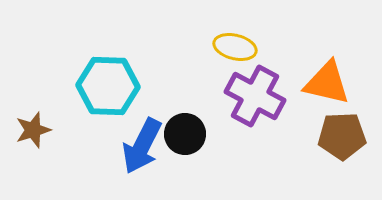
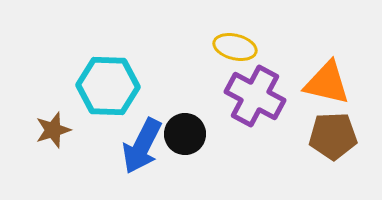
brown star: moved 20 px right
brown pentagon: moved 9 px left
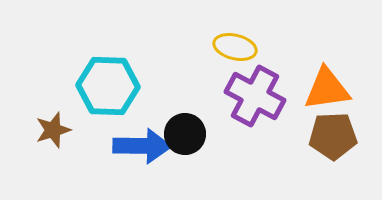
orange triangle: moved 6 px down; rotated 21 degrees counterclockwise
blue arrow: rotated 116 degrees counterclockwise
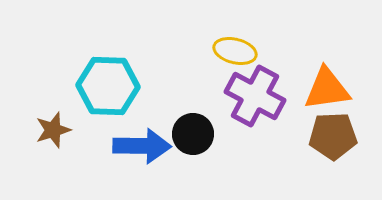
yellow ellipse: moved 4 px down
black circle: moved 8 px right
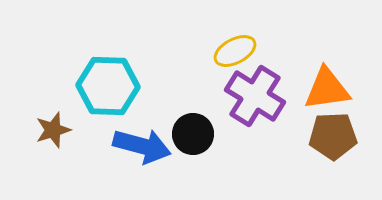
yellow ellipse: rotated 42 degrees counterclockwise
purple cross: rotated 4 degrees clockwise
blue arrow: rotated 14 degrees clockwise
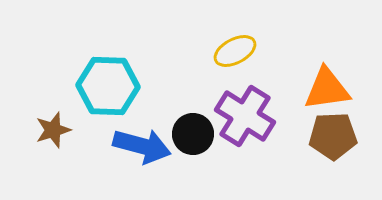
purple cross: moved 10 px left, 20 px down
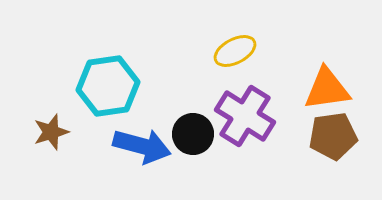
cyan hexagon: rotated 10 degrees counterclockwise
brown star: moved 2 px left, 2 px down
brown pentagon: rotated 6 degrees counterclockwise
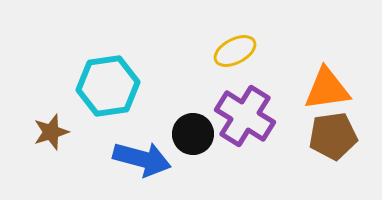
blue arrow: moved 13 px down
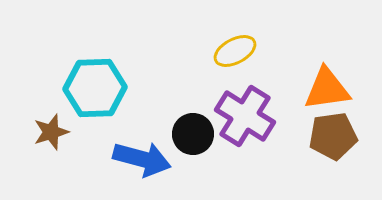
cyan hexagon: moved 13 px left, 2 px down; rotated 6 degrees clockwise
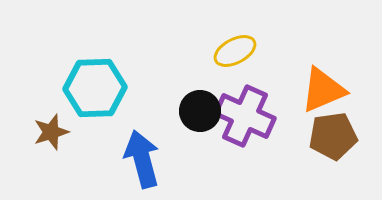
orange triangle: moved 4 px left, 1 px down; rotated 15 degrees counterclockwise
purple cross: rotated 8 degrees counterclockwise
black circle: moved 7 px right, 23 px up
blue arrow: rotated 120 degrees counterclockwise
